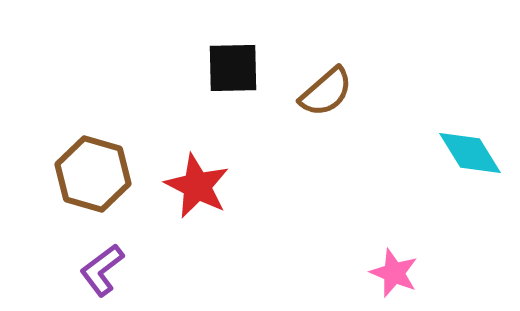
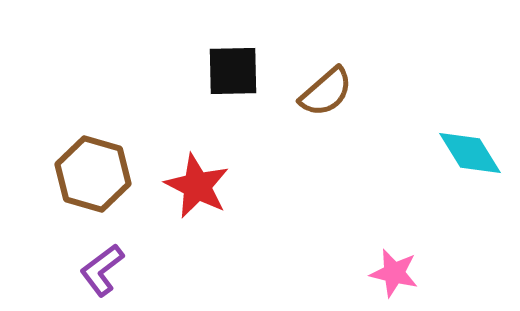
black square: moved 3 px down
pink star: rotated 9 degrees counterclockwise
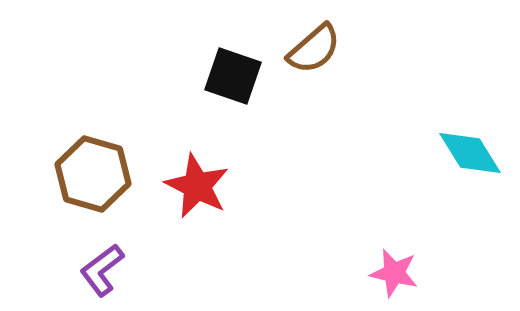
black square: moved 5 px down; rotated 20 degrees clockwise
brown semicircle: moved 12 px left, 43 px up
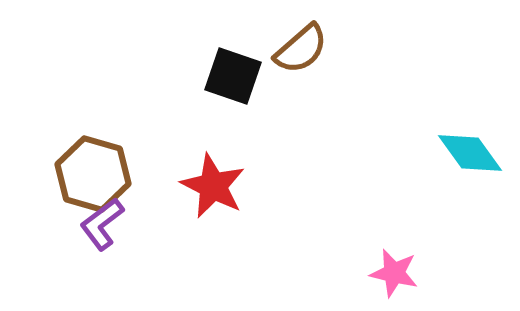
brown semicircle: moved 13 px left
cyan diamond: rotated 4 degrees counterclockwise
red star: moved 16 px right
purple L-shape: moved 46 px up
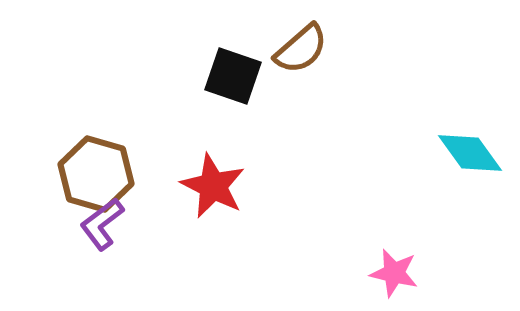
brown hexagon: moved 3 px right
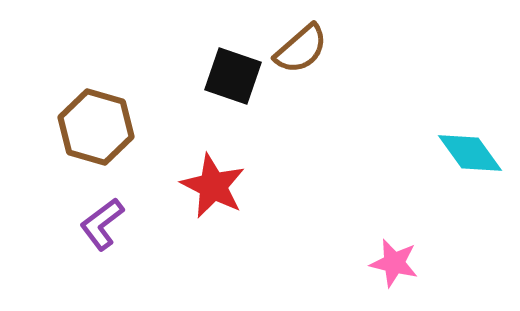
brown hexagon: moved 47 px up
pink star: moved 10 px up
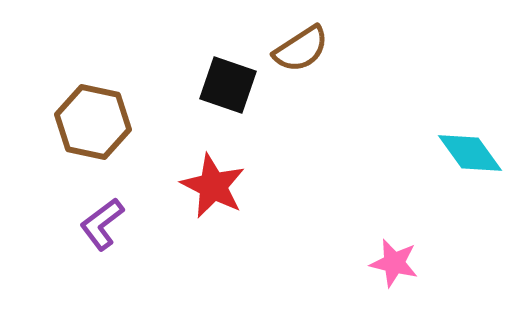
brown semicircle: rotated 8 degrees clockwise
black square: moved 5 px left, 9 px down
brown hexagon: moved 3 px left, 5 px up; rotated 4 degrees counterclockwise
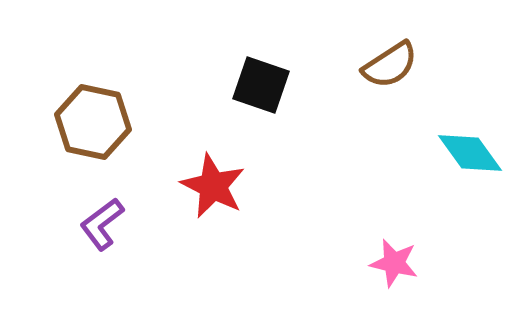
brown semicircle: moved 89 px right, 16 px down
black square: moved 33 px right
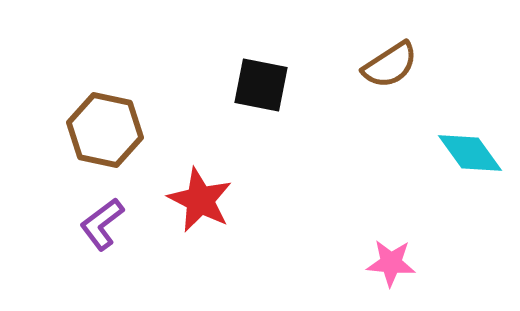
black square: rotated 8 degrees counterclockwise
brown hexagon: moved 12 px right, 8 px down
red star: moved 13 px left, 14 px down
pink star: moved 3 px left; rotated 9 degrees counterclockwise
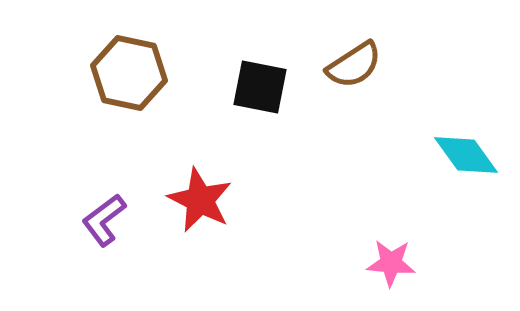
brown semicircle: moved 36 px left
black square: moved 1 px left, 2 px down
brown hexagon: moved 24 px right, 57 px up
cyan diamond: moved 4 px left, 2 px down
purple L-shape: moved 2 px right, 4 px up
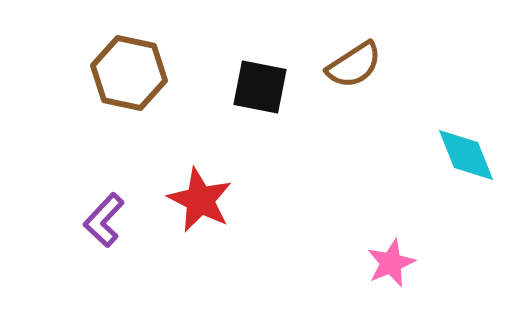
cyan diamond: rotated 14 degrees clockwise
purple L-shape: rotated 10 degrees counterclockwise
pink star: rotated 27 degrees counterclockwise
